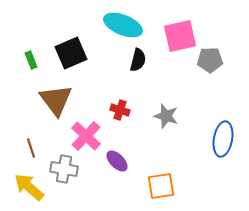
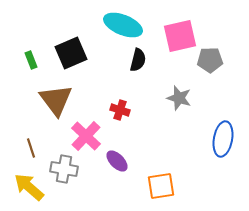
gray star: moved 13 px right, 18 px up
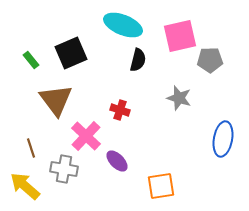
green rectangle: rotated 18 degrees counterclockwise
yellow arrow: moved 4 px left, 1 px up
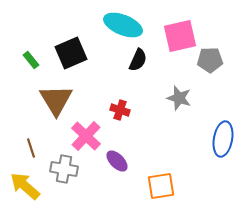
black semicircle: rotated 10 degrees clockwise
brown triangle: rotated 6 degrees clockwise
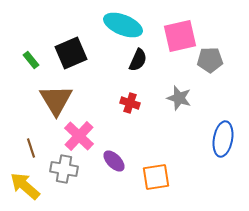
red cross: moved 10 px right, 7 px up
pink cross: moved 7 px left
purple ellipse: moved 3 px left
orange square: moved 5 px left, 9 px up
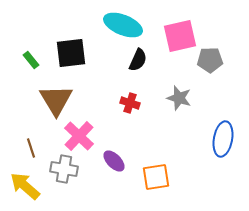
black square: rotated 16 degrees clockwise
